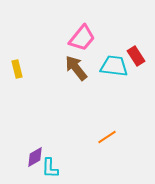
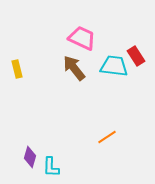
pink trapezoid: rotated 104 degrees counterclockwise
brown arrow: moved 2 px left
purple diamond: moved 5 px left; rotated 45 degrees counterclockwise
cyan L-shape: moved 1 px right, 1 px up
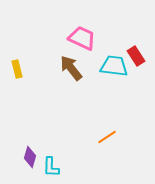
brown arrow: moved 3 px left
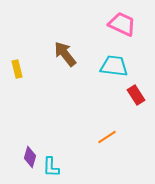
pink trapezoid: moved 40 px right, 14 px up
red rectangle: moved 39 px down
brown arrow: moved 6 px left, 14 px up
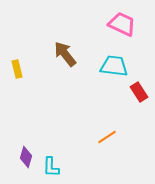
red rectangle: moved 3 px right, 3 px up
purple diamond: moved 4 px left
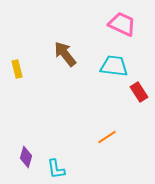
cyan L-shape: moved 5 px right, 2 px down; rotated 10 degrees counterclockwise
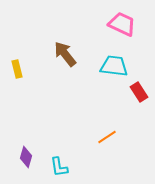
cyan L-shape: moved 3 px right, 2 px up
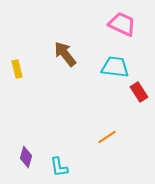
cyan trapezoid: moved 1 px right, 1 px down
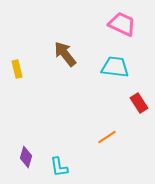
red rectangle: moved 11 px down
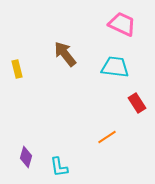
red rectangle: moved 2 px left
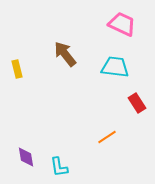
purple diamond: rotated 25 degrees counterclockwise
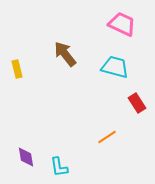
cyan trapezoid: rotated 8 degrees clockwise
